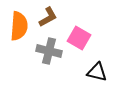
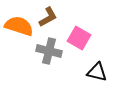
orange semicircle: rotated 76 degrees counterclockwise
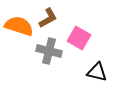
brown L-shape: moved 1 px down
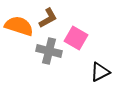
pink square: moved 3 px left
black triangle: moved 3 px right; rotated 40 degrees counterclockwise
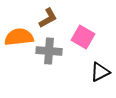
orange semicircle: moved 11 px down; rotated 24 degrees counterclockwise
pink square: moved 7 px right, 1 px up
gray cross: rotated 10 degrees counterclockwise
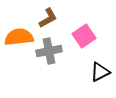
pink square: moved 1 px right, 1 px up; rotated 25 degrees clockwise
gray cross: rotated 15 degrees counterclockwise
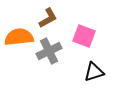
pink square: rotated 35 degrees counterclockwise
gray cross: rotated 15 degrees counterclockwise
black triangle: moved 6 px left; rotated 10 degrees clockwise
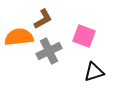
brown L-shape: moved 5 px left, 1 px down
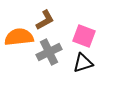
brown L-shape: moved 2 px right, 1 px down
gray cross: moved 1 px down
black triangle: moved 11 px left, 9 px up
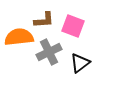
brown L-shape: moved 1 px left; rotated 25 degrees clockwise
pink square: moved 11 px left, 10 px up
black triangle: moved 3 px left; rotated 20 degrees counterclockwise
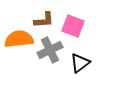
orange semicircle: moved 2 px down
gray cross: moved 1 px right, 2 px up
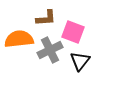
brown L-shape: moved 2 px right, 2 px up
pink square: moved 6 px down
black triangle: moved 2 px up; rotated 15 degrees counterclockwise
